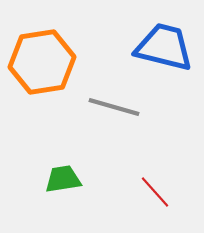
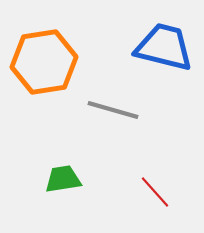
orange hexagon: moved 2 px right
gray line: moved 1 px left, 3 px down
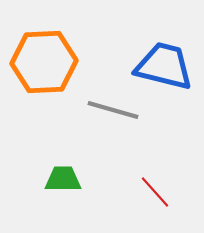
blue trapezoid: moved 19 px down
orange hexagon: rotated 6 degrees clockwise
green trapezoid: rotated 9 degrees clockwise
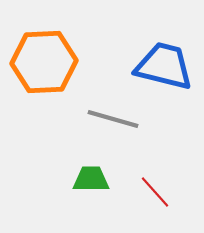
gray line: moved 9 px down
green trapezoid: moved 28 px right
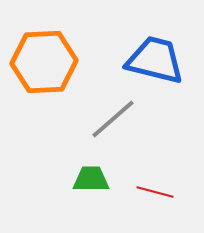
blue trapezoid: moved 9 px left, 6 px up
gray line: rotated 57 degrees counterclockwise
red line: rotated 33 degrees counterclockwise
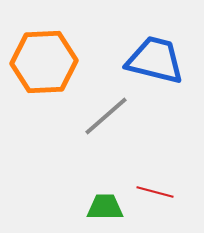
gray line: moved 7 px left, 3 px up
green trapezoid: moved 14 px right, 28 px down
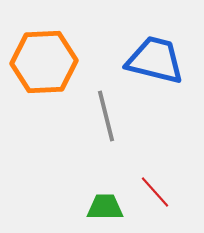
gray line: rotated 63 degrees counterclockwise
red line: rotated 33 degrees clockwise
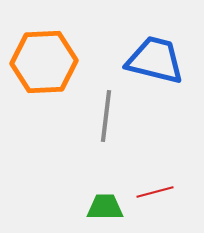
gray line: rotated 21 degrees clockwise
red line: rotated 63 degrees counterclockwise
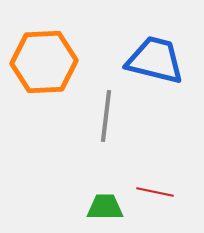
red line: rotated 27 degrees clockwise
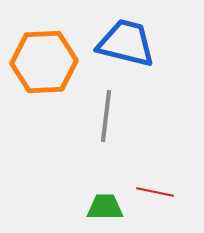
blue trapezoid: moved 29 px left, 17 px up
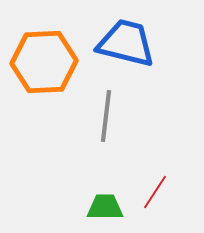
red line: rotated 69 degrees counterclockwise
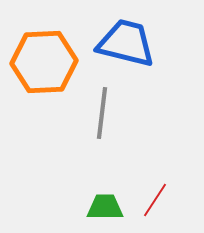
gray line: moved 4 px left, 3 px up
red line: moved 8 px down
